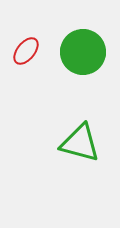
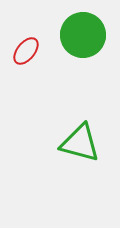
green circle: moved 17 px up
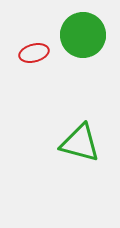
red ellipse: moved 8 px right, 2 px down; rotated 36 degrees clockwise
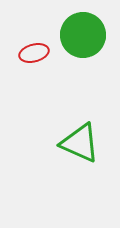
green triangle: rotated 9 degrees clockwise
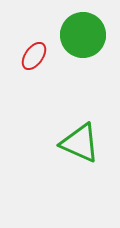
red ellipse: moved 3 px down; rotated 40 degrees counterclockwise
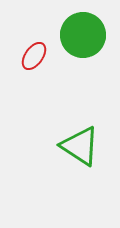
green triangle: moved 3 px down; rotated 9 degrees clockwise
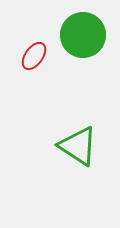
green triangle: moved 2 px left
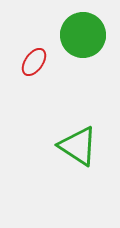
red ellipse: moved 6 px down
